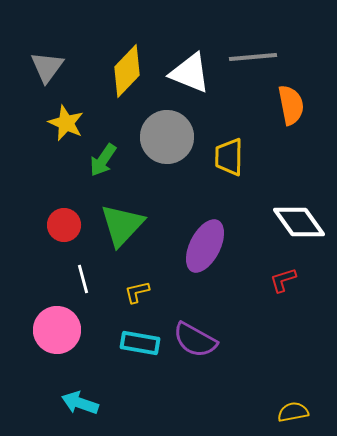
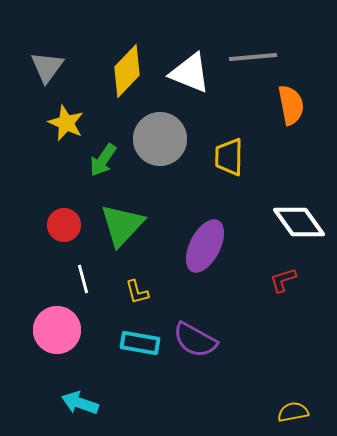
gray circle: moved 7 px left, 2 px down
yellow L-shape: rotated 92 degrees counterclockwise
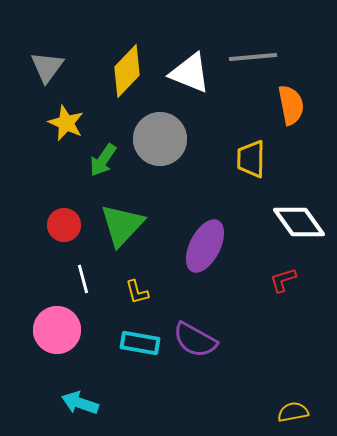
yellow trapezoid: moved 22 px right, 2 px down
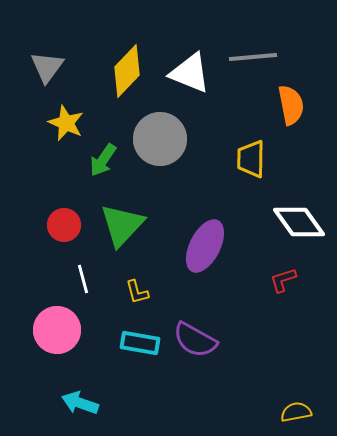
yellow semicircle: moved 3 px right
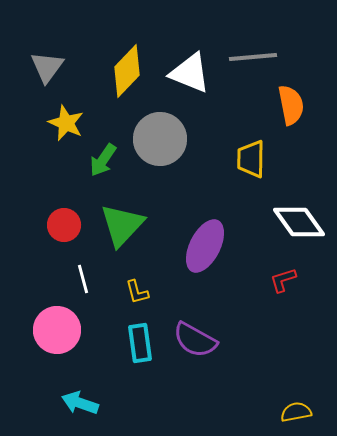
cyan rectangle: rotated 72 degrees clockwise
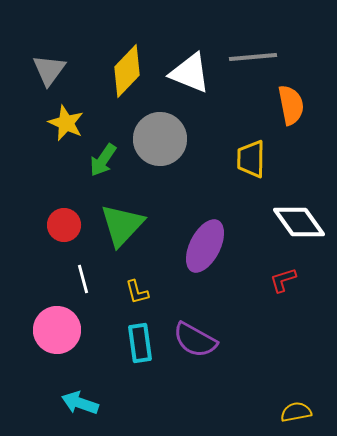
gray triangle: moved 2 px right, 3 px down
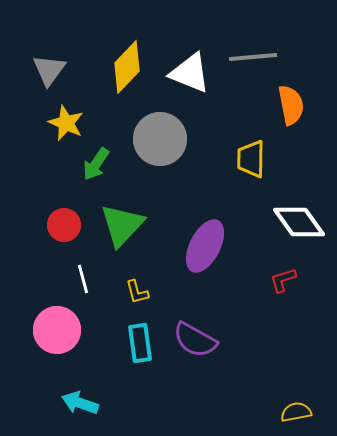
yellow diamond: moved 4 px up
green arrow: moved 7 px left, 4 px down
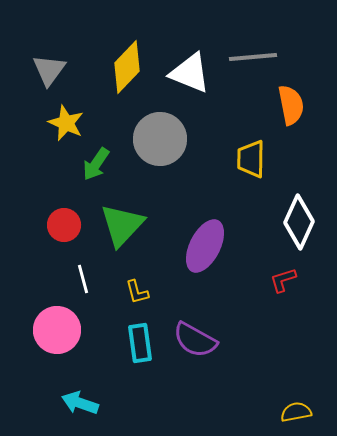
white diamond: rotated 60 degrees clockwise
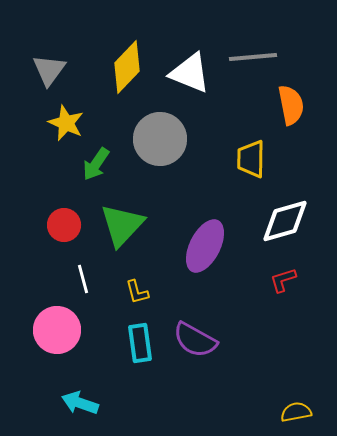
white diamond: moved 14 px left, 1 px up; rotated 50 degrees clockwise
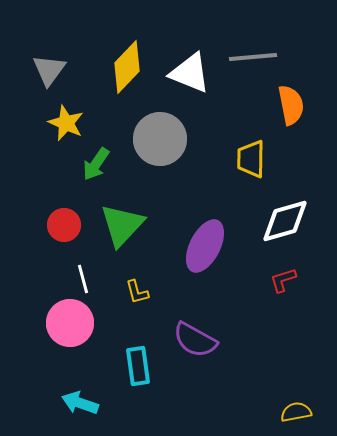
pink circle: moved 13 px right, 7 px up
cyan rectangle: moved 2 px left, 23 px down
